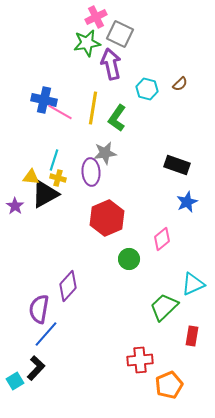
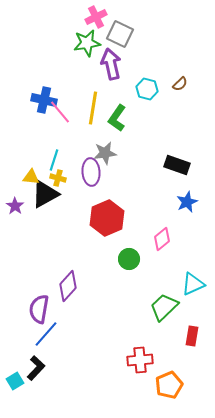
pink line: rotated 20 degrees clockwise
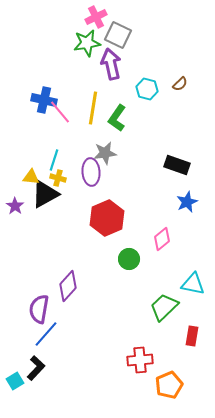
gray square: moved 2 px left, 1 px down
cyan triangle: rotated 35 degrees clockwise
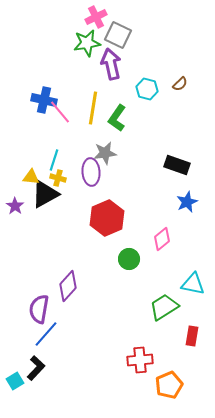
green trapezoid: rotated 12 degrees clockwise
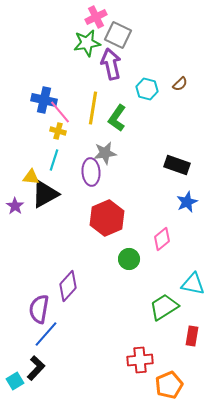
yellow cross: moved 47 px up
